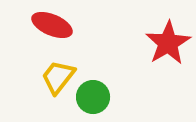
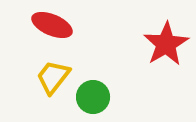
red star: moved 2 px left, 1 px down
yellow trapezoid: moved 5 px left
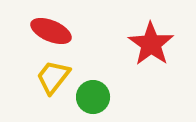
red ellipse: moved 1 px left, 6 px down
red star: moved 15 px left; rotated 6 degrees counterclockwise
